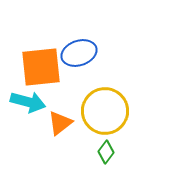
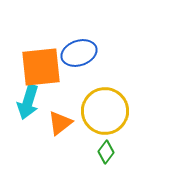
cyan arrow: rotated 92 degrees clockwise
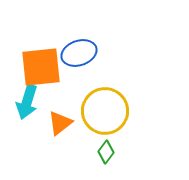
cyan arrow: moved 1 px left
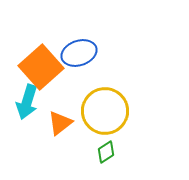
orange square: rotated 36 degrees counterclockwise
green diamond: rotated 20 degrees clockwise
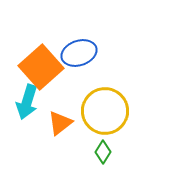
green diamond: moved 3 px left; rotated 25 degrees counterclockwise
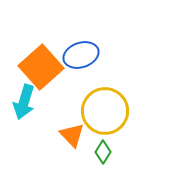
blue ellipse: moved 2 px right, 2 px down
cyan arrow: moved 3 px left
orange triangle: moved 12 px right, 12 px down; rotated 36 degrees counterclockwise
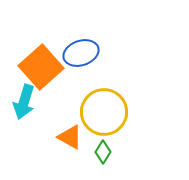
blue ellipse: moved 2 px up
yellow circle: moved 1 px left, 1 px down
orange triangle: moved 2 px left, 2 px down; rotated 16 degrees counterclockwise
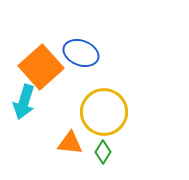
blue ellipse: rotated 40 degrees clockwise
orange triangle: moved 6 px down; rotated 24 degrees counterclockwise
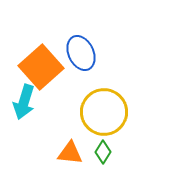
blue ellipse: rotated 44 degrees clockwise
orange triangle: moved 10 px down
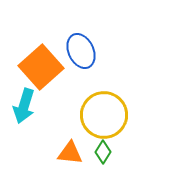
blue ellipse: moved 2 px up
cyan arrow: moved 4 px down
yellow circle: moved 3 px down
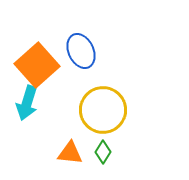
orange square: moved 4 px left, 2 px up
cyan arrow: moved 3 px right, 3 px up
yellow circle: moved 1 px left, 5 px up
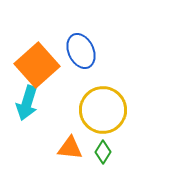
orange triangle: moved 5 px up
